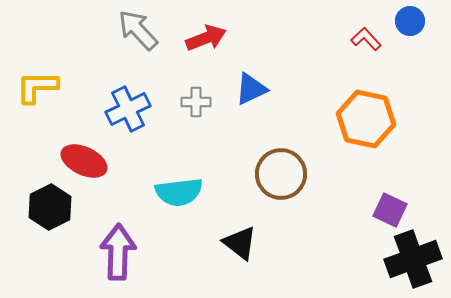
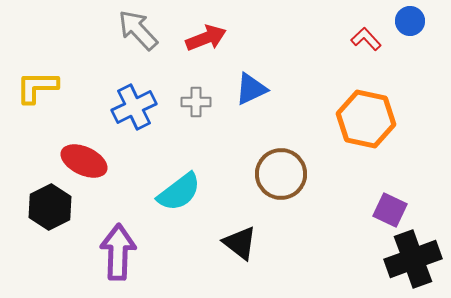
blue cross: moved 6 px right, 2 px up
cyan semicircle: rotated 30 degrees counterclockwise
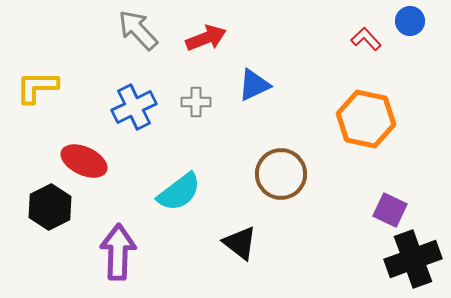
blue triangle: moved 3 px right, 4 px up
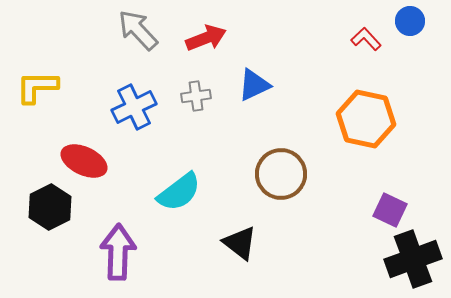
gray cross: moved 6 px up; rotated 8 degrees counterclockwise
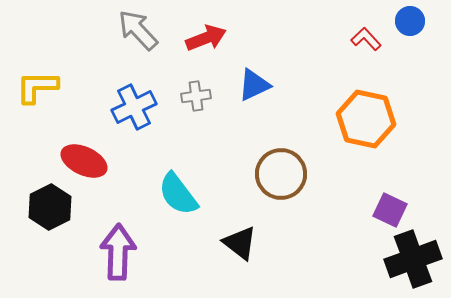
cyan semicircle: moved 1 px left, 2 px down; rotated 90 degrees clockwise
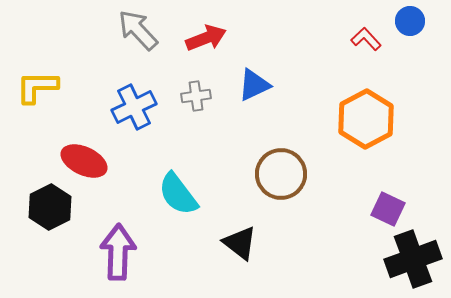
orange hexagon: rotated 20 degrees clockwise
purple square: moved 2 px left, 1 px up
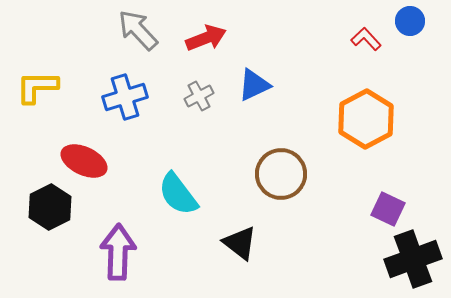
gray cross: moved 3 px right; rotated 20 degrees counterclockwise
blue cross: moved 9 px left, 10 px up; rotated 9 degrees clockwise
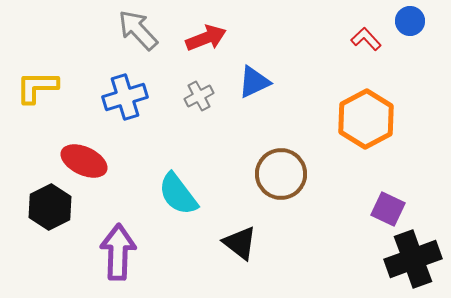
blue triangle: moved 3 px up
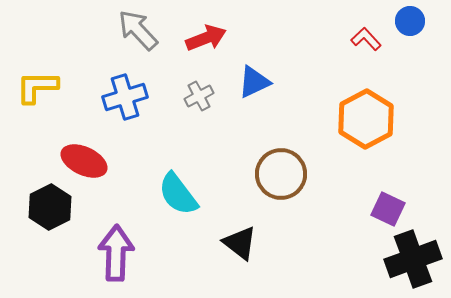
purple arrow: moved 2 px left, 1 px down
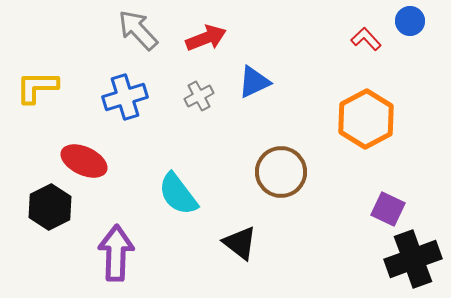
brown circle: moved 2 px up
